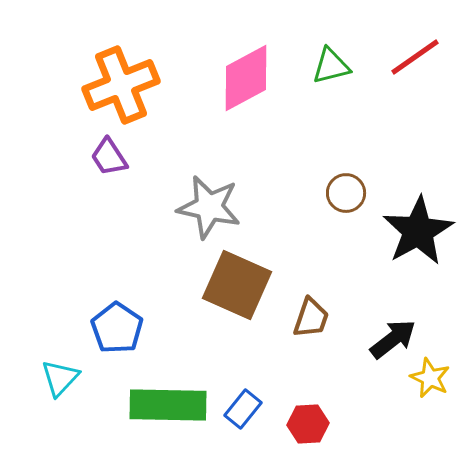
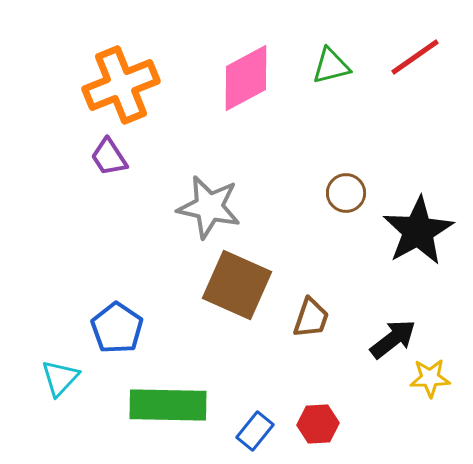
yellow star: rotated 27 degrees counterclockwise
blue rectangle: moved 12 px right, 22 px down
red hexagon: moved 10 px right
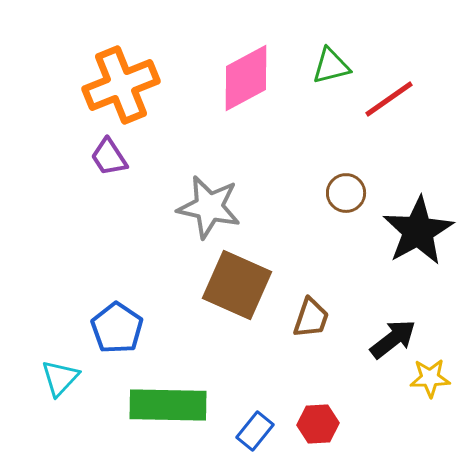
red line: moved 26 px left, 42 px down
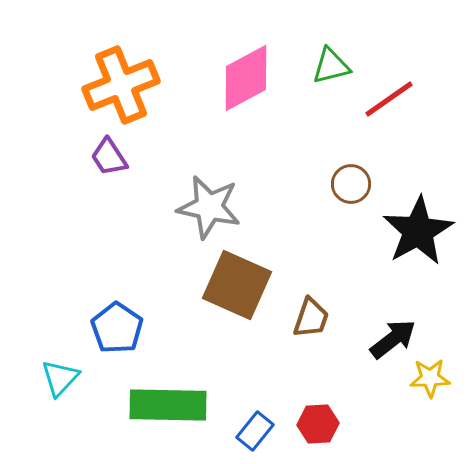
brown circle: moved 5 px right, 9 px up
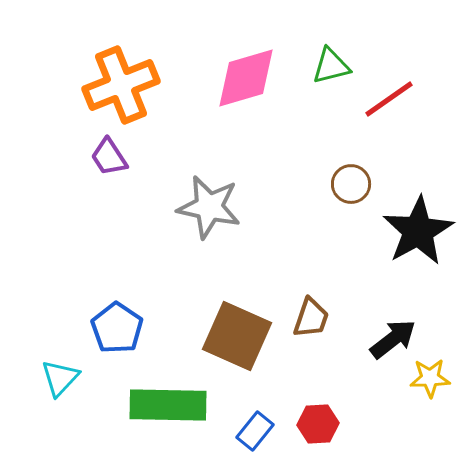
pink diamond: rotated 12 degrees clockwise
brown square: moved 51 px down
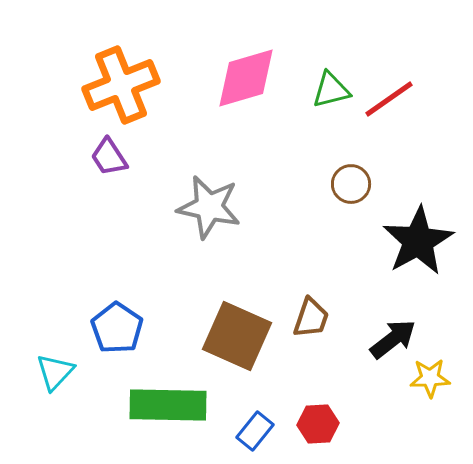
green triangle: moved 24 px down
black star: moved 10 px down
cyan triangle: moved 5 px left, 6 px up
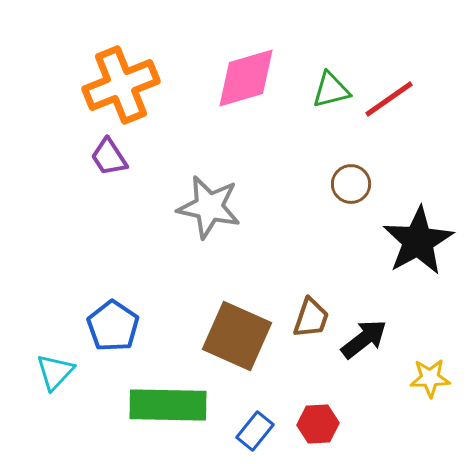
blue pentagon: moved 4 px left, 2 px up
black arrow: moved 29 px left
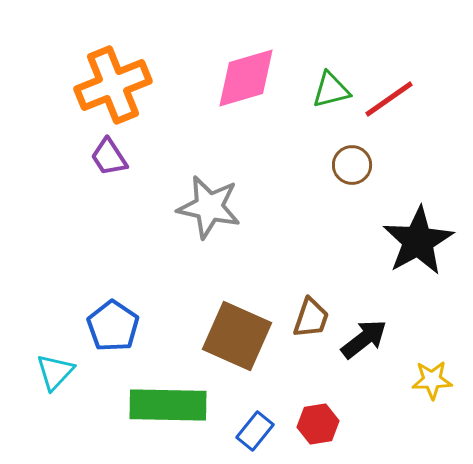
orange cross: moved 8 px left
brown circle: moved 1 px right, 19 px up
yellow star: moved 2 px right, 2 px down
red hexagon: rotated 6 degrees counterclockwise
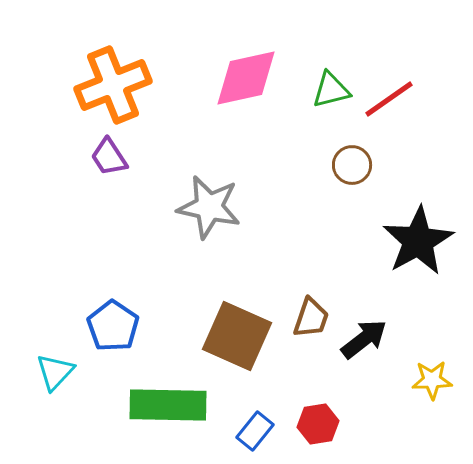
pink diamond: rotated 4 degrees clockwise
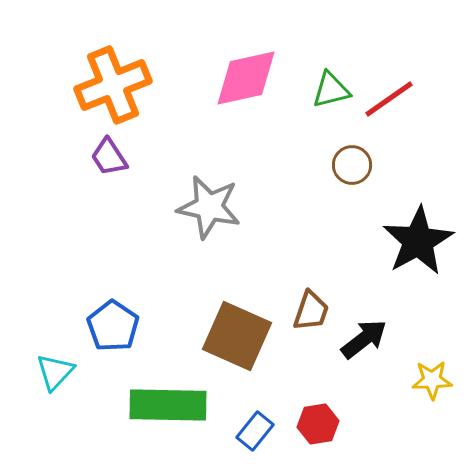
brown trapezoid: moved 7 px up
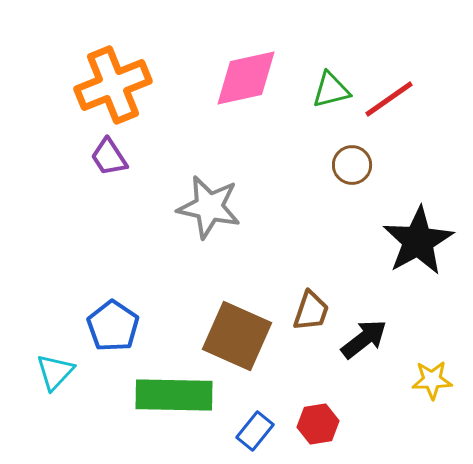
green rectangle: moved 6 px right, 10 px up
